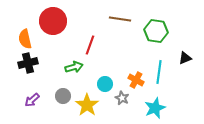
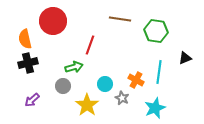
gray circle: moved 10 px up
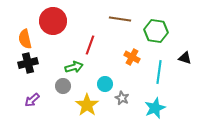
black triangle: rotated 40 degrees clockwise
orange cross: moved 4 px left, 23 px up
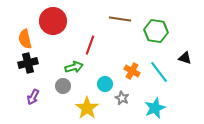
orange cross: moved 14 px down
cyan line: rotated 45 degrees counterclockwise
purple arrow: moved 1 px right, 3 px up; rotated 21 degrees counterclockwise
yellow star: moved 3 px down
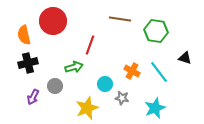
orange semicircle: moved 1 px left, 4 px up
gray circle: moved 8 px left
gray star: rotated 16 degrees counterclockwise
yellow star: rotated 15 degrees clockwise
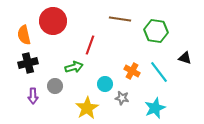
purple arrow: moved 1 px up; rotated 28 degrees counterclockwise
yellow star: rotated 10 degrees counterclockwise
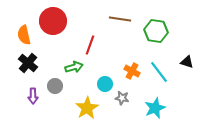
black triangle: moved 2 px right, 4 px down
black cross: rotated 36 degrees counterclockwise
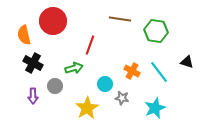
black cross: moved 5 px right; rotated 12 degrees counterclockwise
green arrow: moved 1 px down
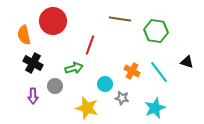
yellow star: rotated 25 degrees counterclockwise
